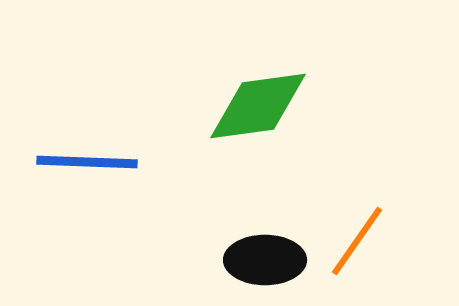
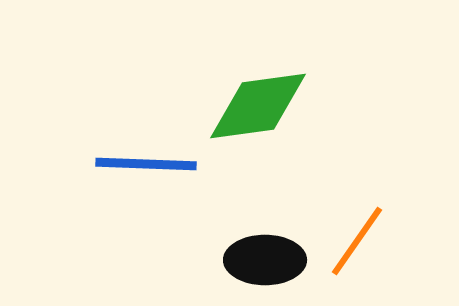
blue line: moved 59 px right, 2 px down
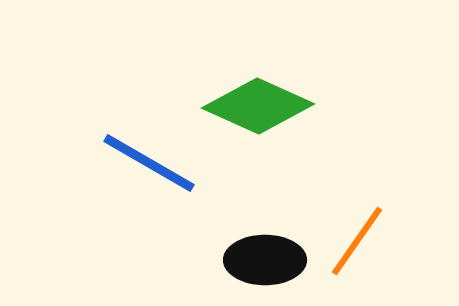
green diamond: rotated 32 degrees clockwise
blue line: moved 3 px right, 1 px up; rotated 28 degrees clockwise
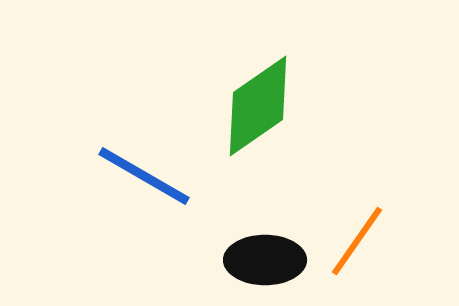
green diamond: rotated 59 degrees counterclockwise
blue line: moved 5 px left, 13 px down
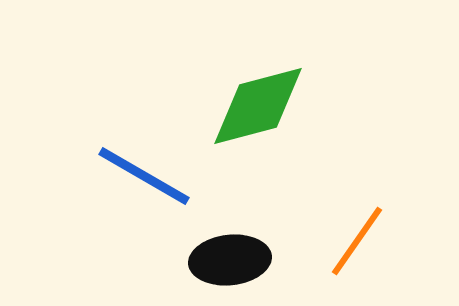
green diamond: rotated 20 degrees clockwise
black ellipse: moved 35 px left; rotated 6 degrees counterclockwise
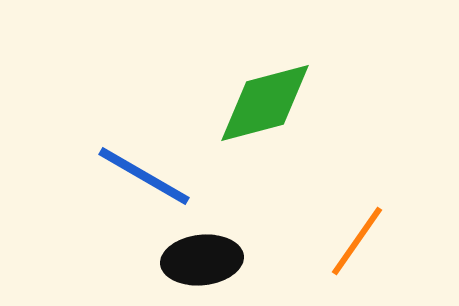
green diamond: moved 7 px right, 3 px up
black ellipse: moved 28 px left
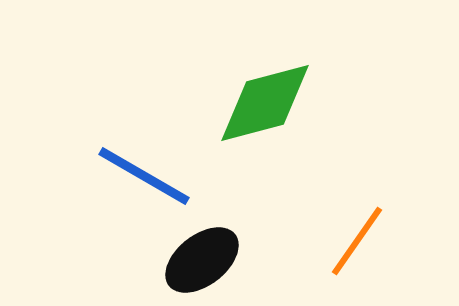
black ellipse: rotated 32 degrees counterclockwise
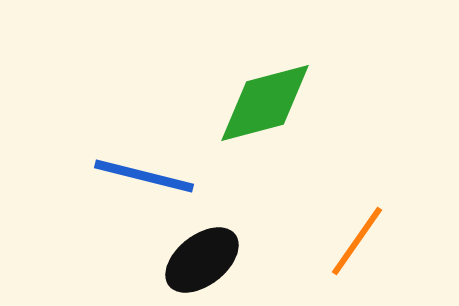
blue line: rotated 16 degrees counterclockwise
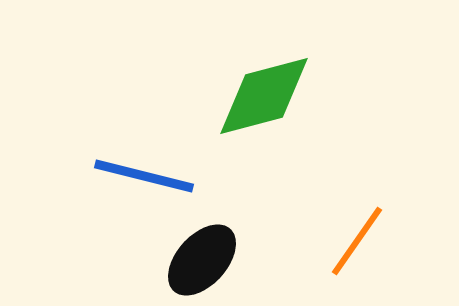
green diamond: moved 1 px left, 7 px up
black ellipse: rotated 10 degrees counterclockwise
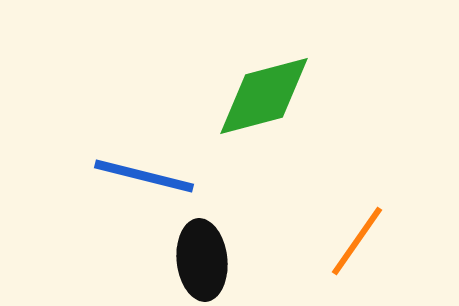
black ellipse: rotated 48 degrees counterclockwise
